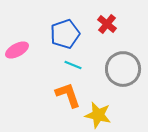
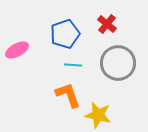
cyan line: rotated 18 degrees counterclockwise
gray circle: moved 5 px left, 6 px up
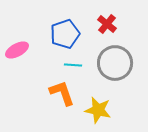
gray circle: moved 3 px left
orange L-shape: moved 6 px left, 2 px up
yellow star: moved 5 px up
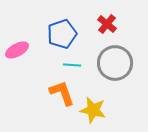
blue pentagon: moved 3 px left
cyan line: moved 1 px left
yellow star: moved 5 px left
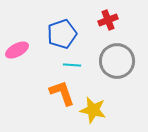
red cross: moved 1 px right, 4 px up; rotated 30 degrees clockwise
gray circle: moved 2 px right, 2 px up
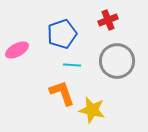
yellow star: moved 1 px left
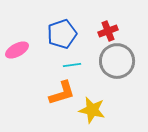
red cross: moved 11 px down
cyan line: rotated 12 degrees counterclockwise
orange L-shape: rotated 92 degrees clockwise
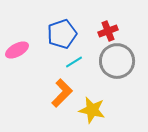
cyan line: moved 2 px right, 3 px up; rotated 24 degrees counterclockwise
orange L-shape: rotated 28 degrees counterclockwise
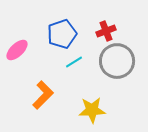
red cross: moved 2 px left
pink ellipse: rotated 15 degrees counterclockwise
orange L-shape: moved 19 px left, 2 px down
yellow star: rotated 16 degrees counterclockwise
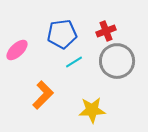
blue pentagon: rotated 12 degrees clockwise
